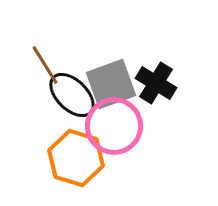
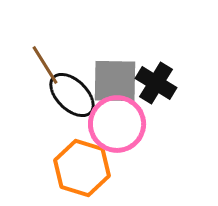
gray square: moved 4 px right, 3 px up; rotated 21 degrees clockwise
pink circle: moved 3 px right, 2 px up
orange hexagon: moved 6 px right, 10 px down
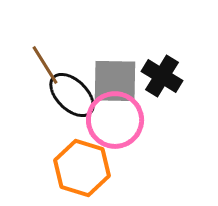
black cross: moved 6 px right, 7 px up
pink circle: moved 2 px left, 4 px up
